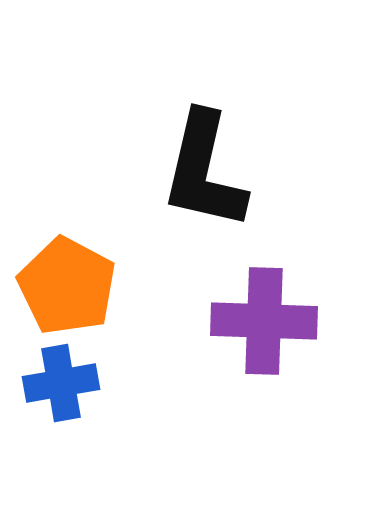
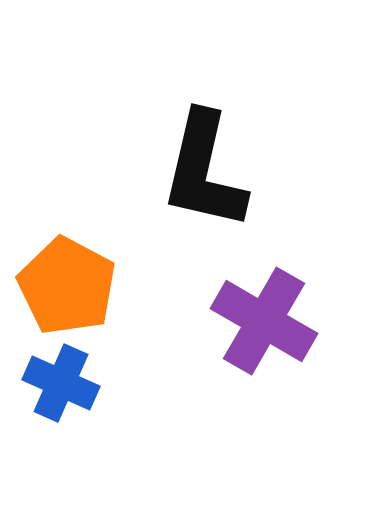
purple cross: rotated 28 degrees clockwise
blue cross: rotated 34 degrees clockwise
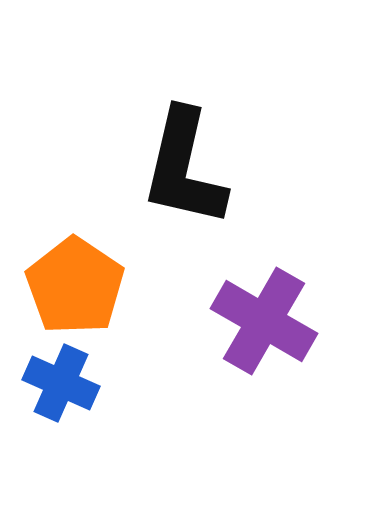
black L-shape: moved 20 px left, 3 px up
orange pentagon: moved 8 px right; rotated 6 degrees clockwise
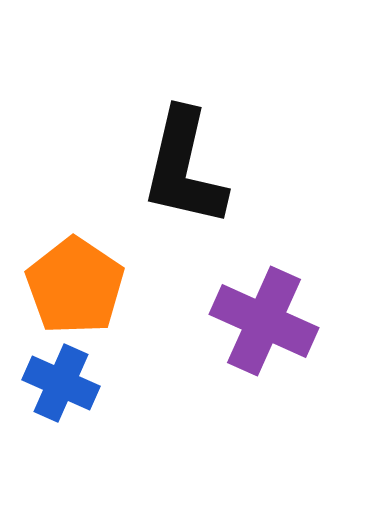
purple cross: rotated 6 degrees counterclockwise
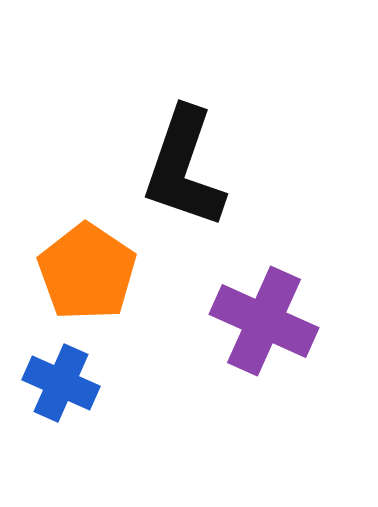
black L-shape: rotated 6 degrees clockwise
orange pentagon: moved 12 px right, 14 px up
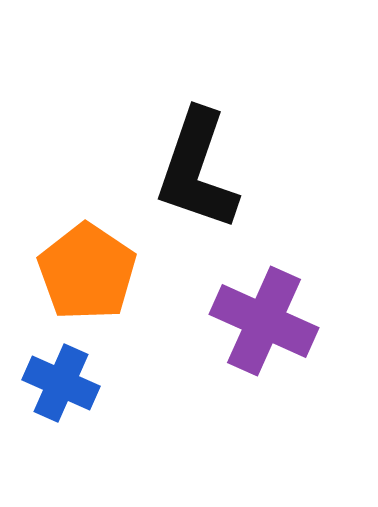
black L-shape: moved 13 px right, 2 px down
